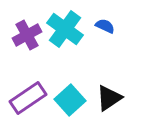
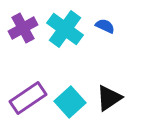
purple cross: moved 4 px left, 7 px up
cyan square: moved 2 px down
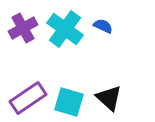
blue semicircle: moved 2 px left
black triangle: rotated 44 degrees counterclockwise
cyan square: moved 1 px left; rotated 32 degrees counterclockwise
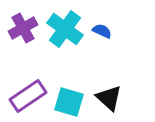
blue semicircle: moved 1 px left, 5 px down
purple rectangle: moved 2 px up
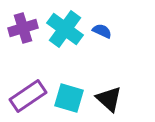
purple cross: rotated 12 degrees clockwise
black triangle: moved 1 px down
cyan square: moved 4 px up
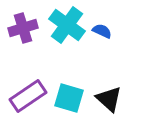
cyan cross: moved 2 px right, 4 px up
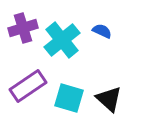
cyan cross: moved 5 px left, 15 px down; rotated 15 degrees clockwise
purple rectangle: moved 10 px up
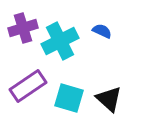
cyan cross: moved 2 px left, 1 px down; rotated 12 degrees clockwise
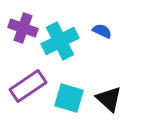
purple cross: rotated 36 degrees clockwise
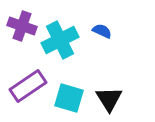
purple cross: moved 1 px left, 2 px up
cyan cross: moved 1 px up
black triangle: rotated 16 degrees clockwise
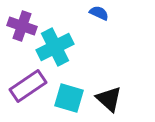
blue semicircle: moved 3 px left, 18 px up
cyan cross: moved 5 px left, 7 px down
black triangle: rotated 16 degrees counterclockwise
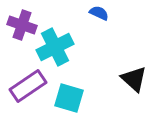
purple cross: moved 1 px up
black triangle: moved 25 px right, 20 px up
